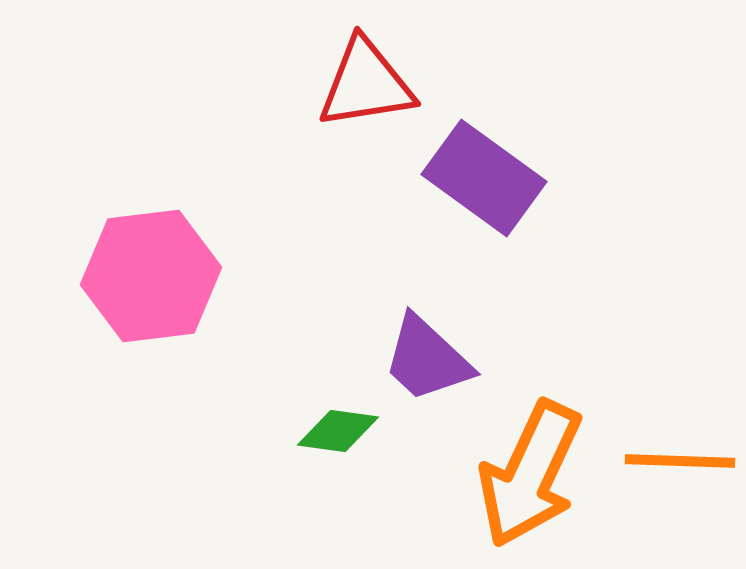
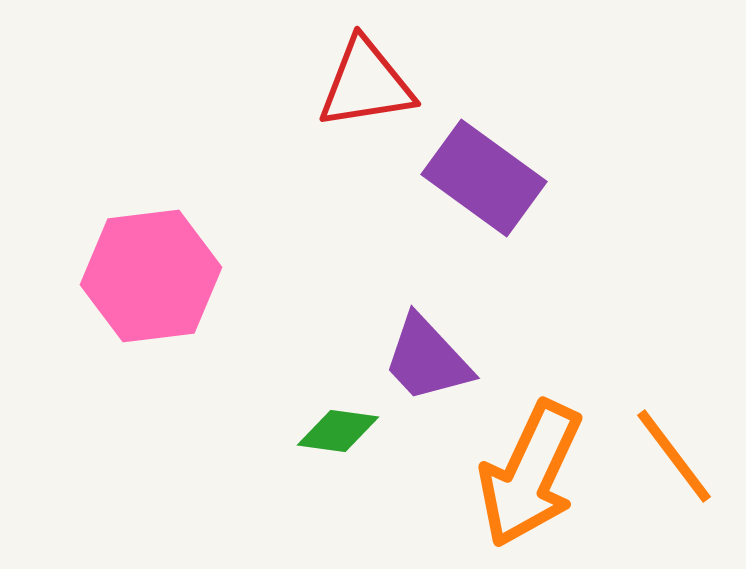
purple trapezoid: rotated 4 degrees clockwise
orange line: moved 6 px left, 5 px up; rotated 51 degrees clockwise
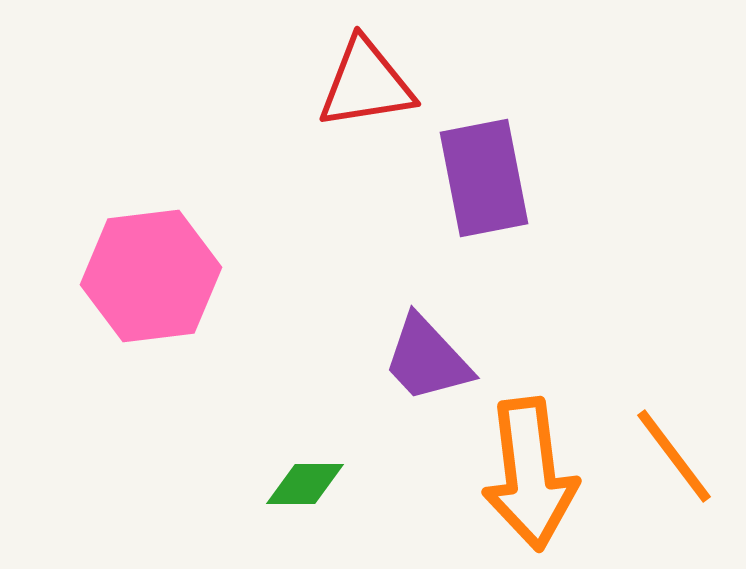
purple rectangle: rotated 43 degrees clockwise
green diamond: moved 33 px left, 53 px down; rotated 8 degrees counterclockwise
orange arrow: rotated 32 degrees counterclockwise
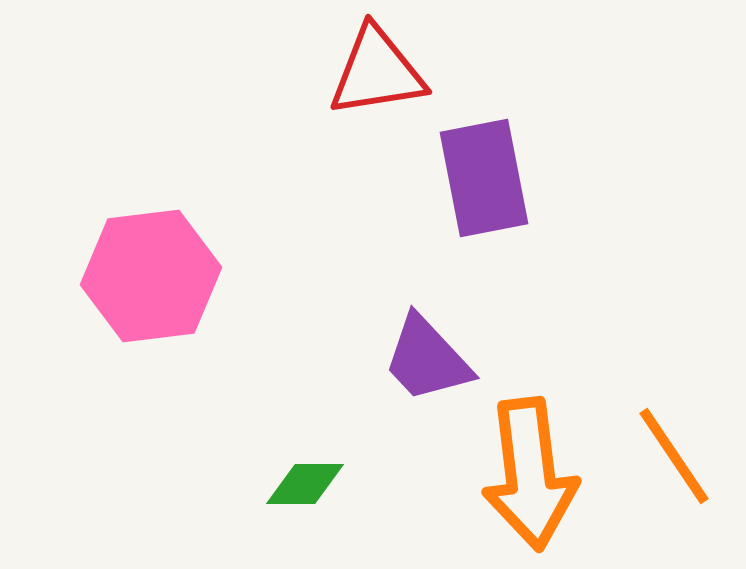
red triangle: moved 11 px right, 12 px up
orange line: rotated 3 degrees clockwise
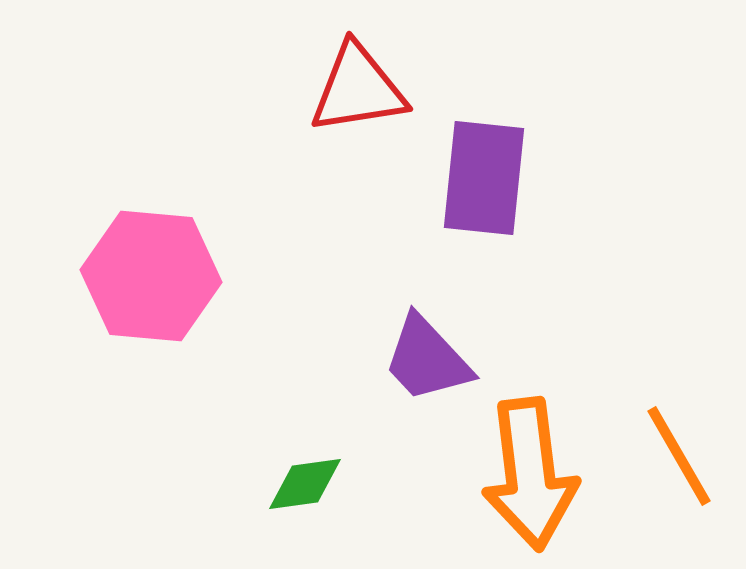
red triangle: moved 19 px left, 17 px down
purple rectangle: rotated 17 degrees clockwise
pink hexagon: rotated 12 degrees clockwise
orange line: moved 5 px right; rotated 4 degrees clockwise
green diamond: rotated 8 degrees counterclockwise
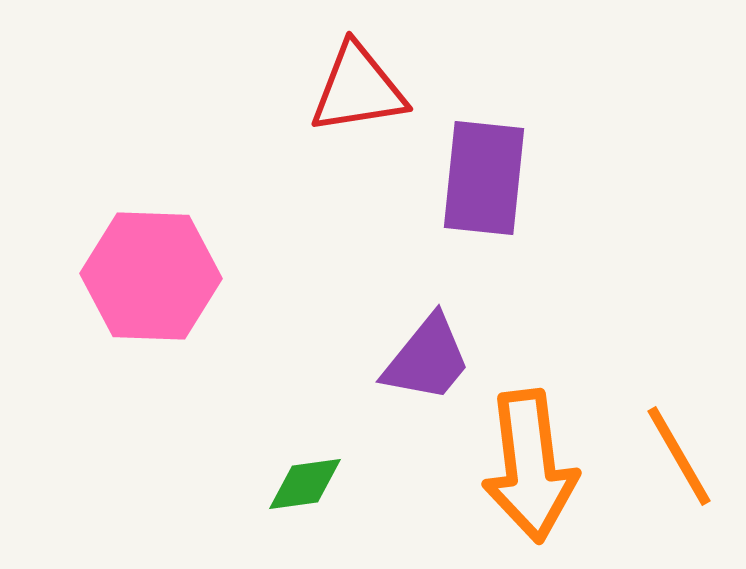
pink hexagon: rotated 3 degrees counterclockwise
purple trapezoid: rotated 98 degrees counterclockwise
orange arrow: moved 8 px up
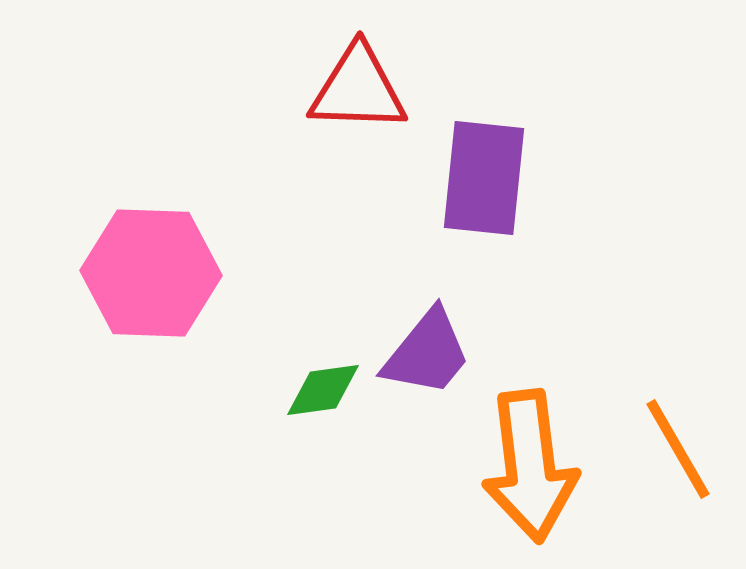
red triangle: rotated 11 degrees clockwise
pink hexagon: moved 3 px up
purple trapezoid: moved 6 px up
orange line: moved 1 px left, 7 px up
green diamond: moved 18 px right, 94 px up
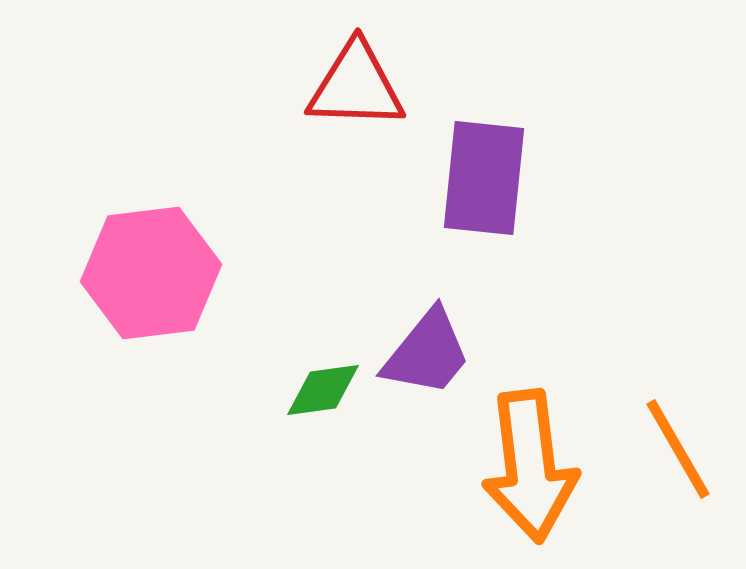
red triangle: moved 2 px left, 3 px up
pink hexagon: rotated 9 degrees counterclockwise
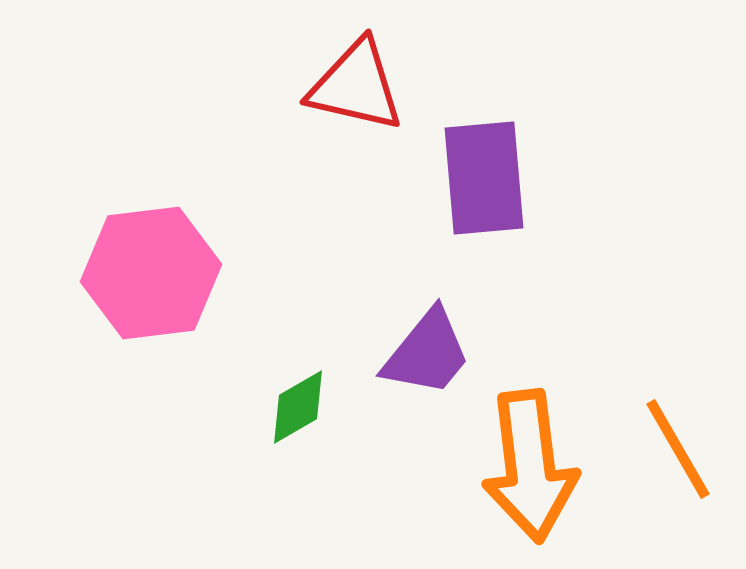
red triangle: rotated 11 degrees clockwise
purple rectangle: rotated 11 degrees counterclockwise
green diamond: moved 25 px left, 17 px down; rotated 22 degrees counterclockwise
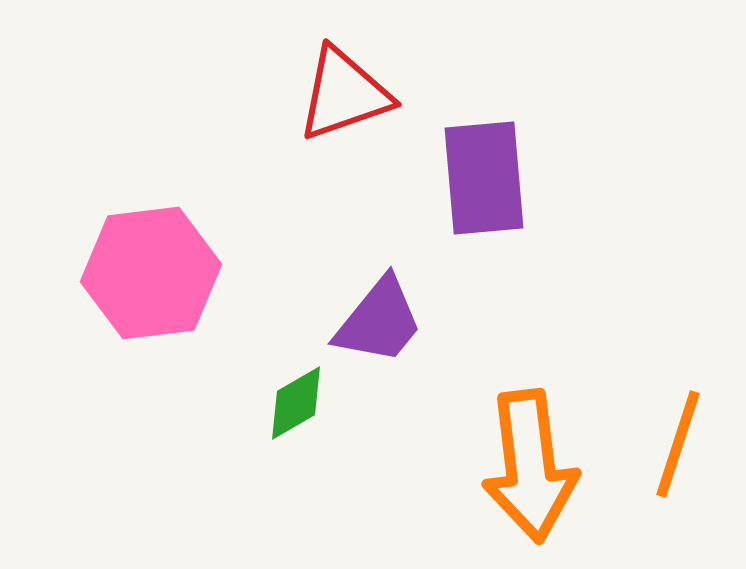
red triangle: moved 12 px left, 8 px down; rotated 32 degrees counterclockwise
purple trapezoid: moved 48 px left, 32 px up
green diamond: moved 2 px left, 4 px up
orange line: moved 5 px up; rotated 48 degrees clockwise
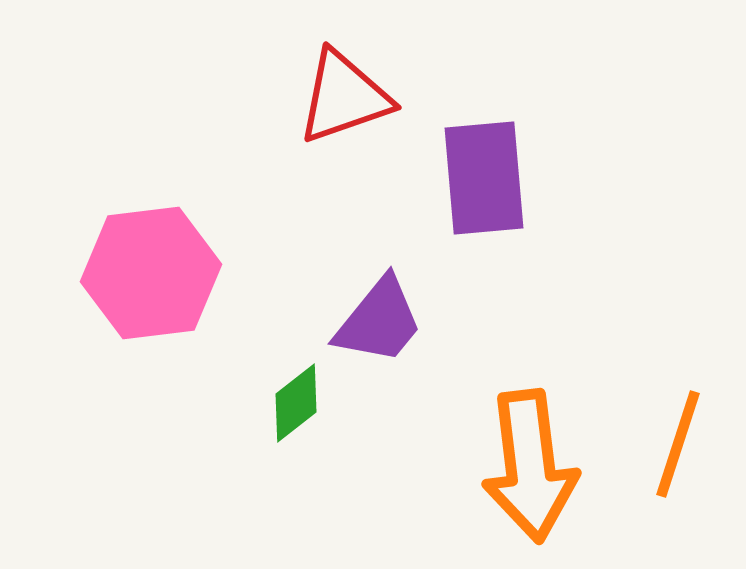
red triangle: moved 3 px down
green diamond: rotated 8 degrees counterclockwise
